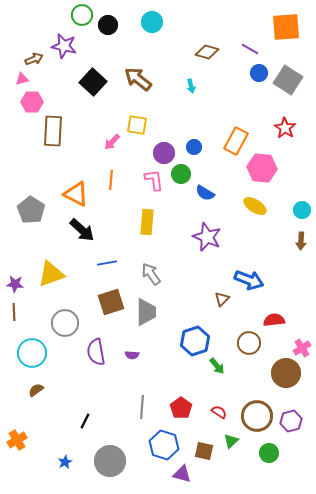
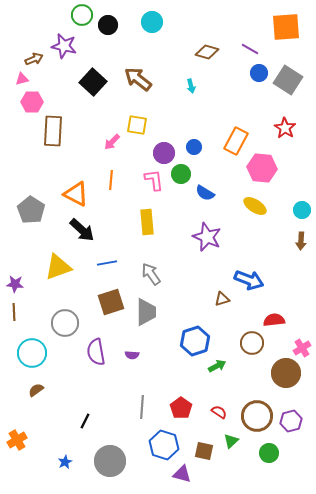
yellow rectangle at (147, 222): rotated 10 degrees counterclockwise
yellow triangle at (51, 274): moved 7 px right, 7 px up
brown triangle at (222, 299): rotated 28 degrees clockwise
brown circle at (249, 343): moved 3 px right
green arrow at (217, 366): rotated 78 degrees counterclockwise
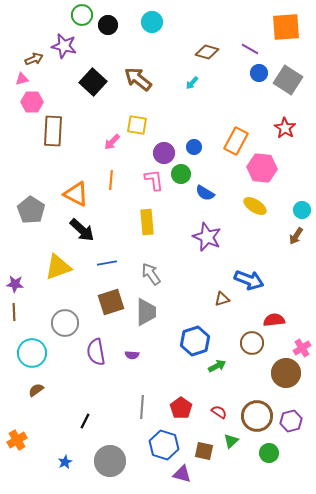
cyan arrow at (191, 86): moved 1 px right, 3 px up; rotated 56 degrees clockwise
brown arrow at (301, 241): moved 5 px left, 5 px up; rotated 30 degrees clockwise
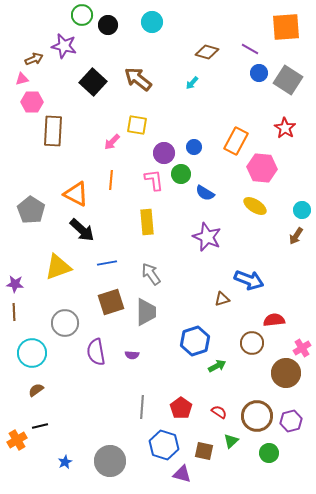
black line at (85, 421): moved 45 px left, 5 px down; rotated 49 degrees clockwise
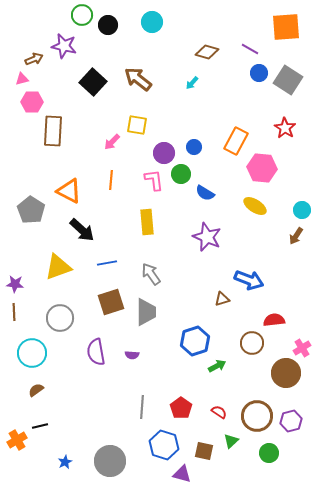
orange triangle at (76, 194): moved 7 px left, 3 px up
gray circle at (65, 323): moved 5 px left, 5 px up
